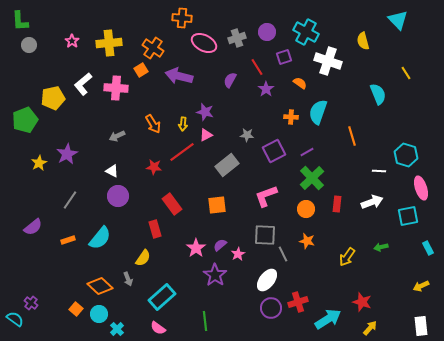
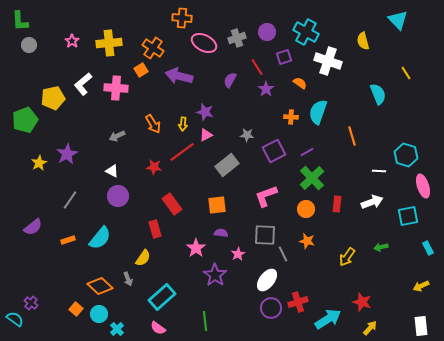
pink ellipse at (421, 188): moved 2 px right, 2 px up
purple semicircle at (220, 245): moved 1 px right, 12 px up; rotated 48 degrees clockwise
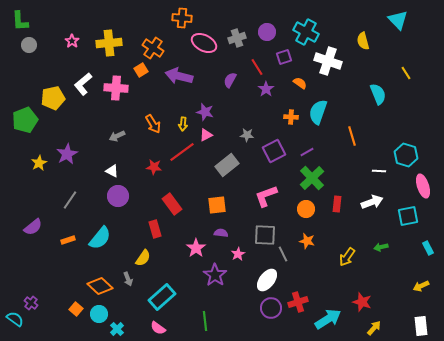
yellow arrow at (370, 328): moved 4 px right
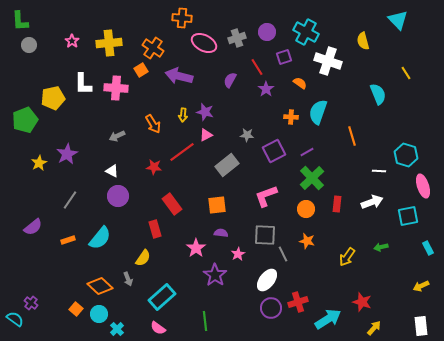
white L-shape at (83, 84): rotated 50 degrees counterclockwise
yellow arrow at (183, 124): moved 9 px up
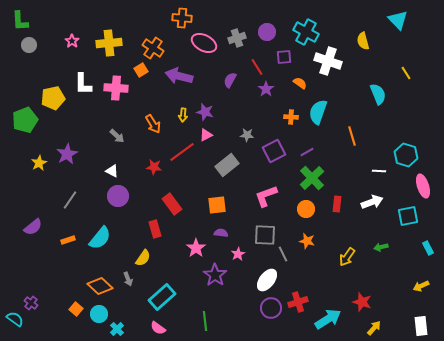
purple square at (284, 57): rotated 14 degrees clockwise
gray arrow at (117, 136): rotated 112 degrees counterclockwise
